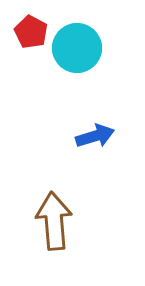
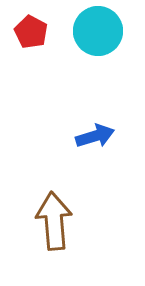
cyan circle: moved 21 px right, 17 px up
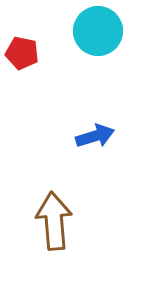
red pentagon: moved 9 px left, 21 px down; rotated 16 degrees counterclockwise
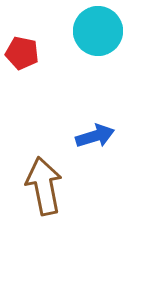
brown arrow: moved 10 px left, 35 px up; rotated 6 degrees counterclockwise
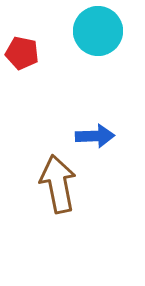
blue arrow: rotated 15 degrees clockwise
brown arrow: moved 14 px right, 2 px up
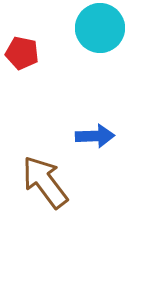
cyan circle: moved 2 px right, 3 px up
brown arrow: moved 13 px left, 2 px up; rotated 26 degrees counterclockwise
